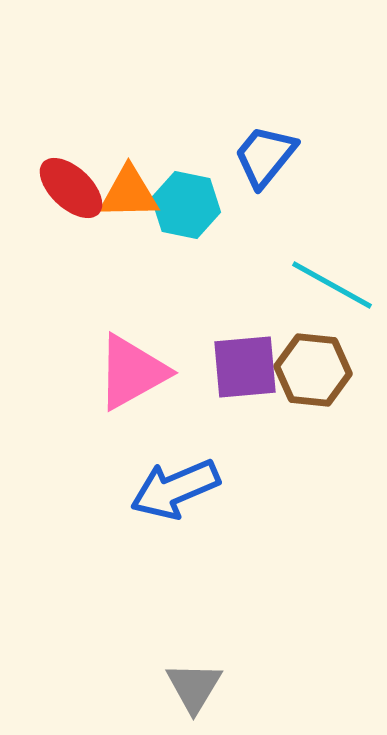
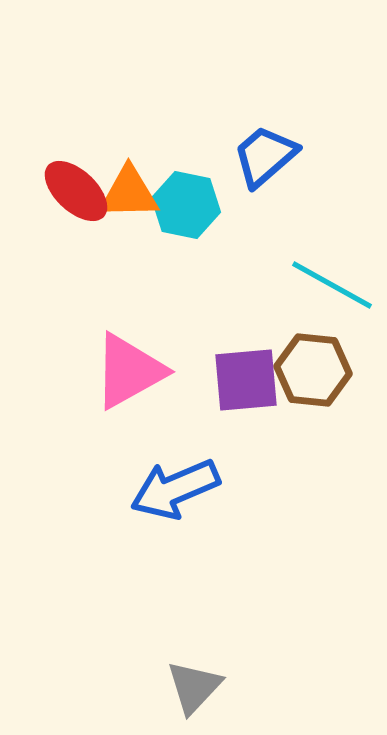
blue trapezoid: rotated 10 degrees clockwise
red ellipse: moved 5 px right, 3 px down
purple square: moved 1 px right, 13 px down
pink triangle: moved 3 px left, 1 px up
gray triangle: rotated 12 degrees clockwise
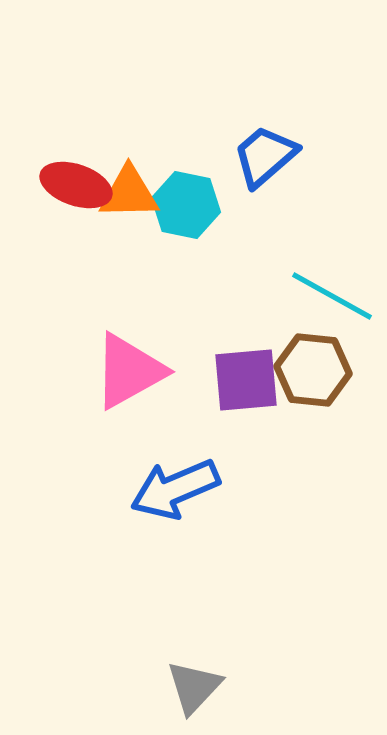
red ellipse: moved 6 px up; rotated 24 degrees counterclockwise
cyan line: moved 11 px down
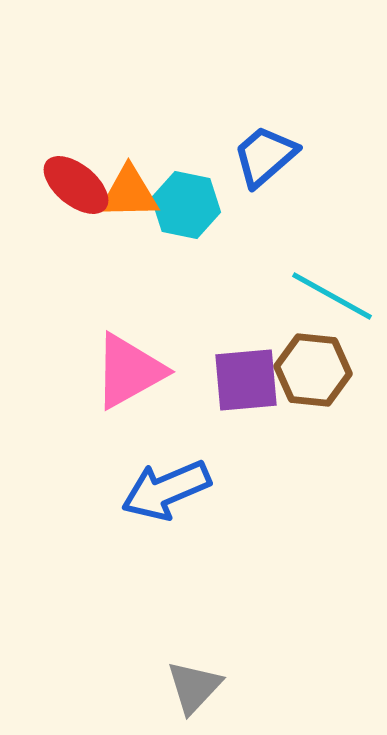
red ellipse: rotated 20 degrees clockwise
blue arrow: moved 9 px left, 1 px down
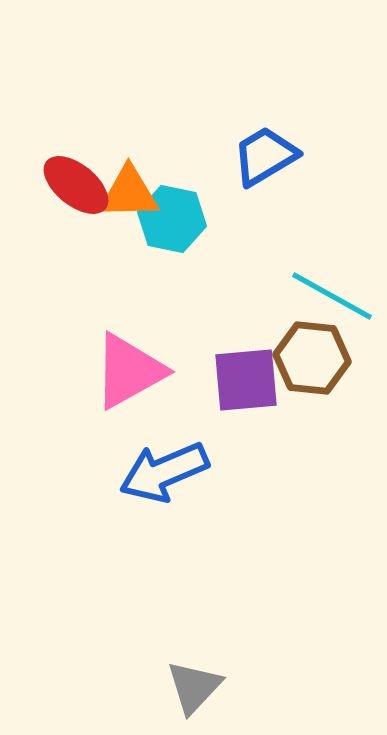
blue trapezoid: rotated 10 degrees clockwise
cyan hexagon: moved 14 px left, 14 px down
brown hexagon: moved 1 px left, 12 px up
blue arrow: moved 2 px left, 18 px up
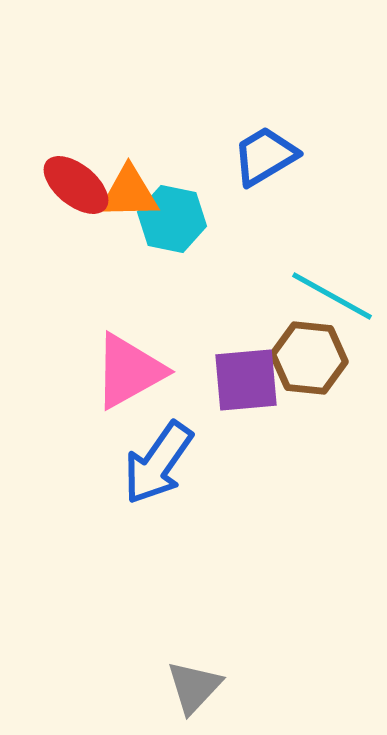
brown hexagon: moved 3 px left
blue arrow: moved 6 px left, 9 px up; rotated 32 degrees counterclockwise
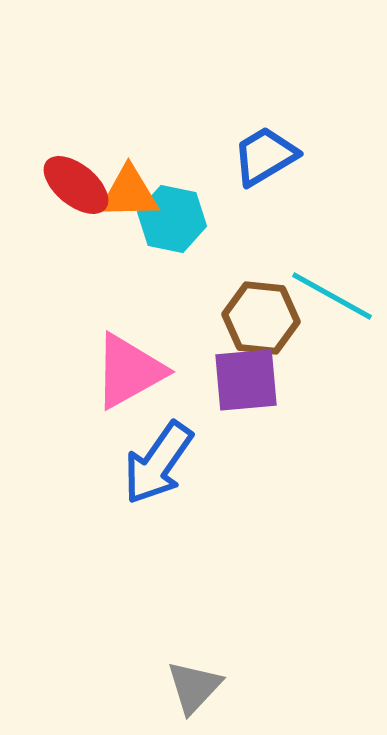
brown hexagon: moved 48 px left, 40 px up
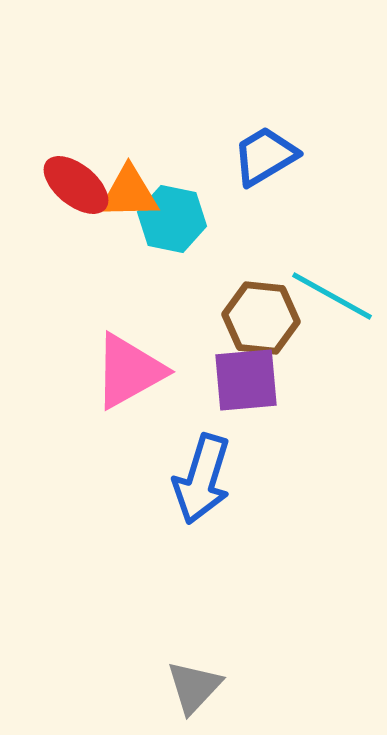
blue arrow: moved 44 px right, 16 px down; rotated 18 degrees counterclockwise
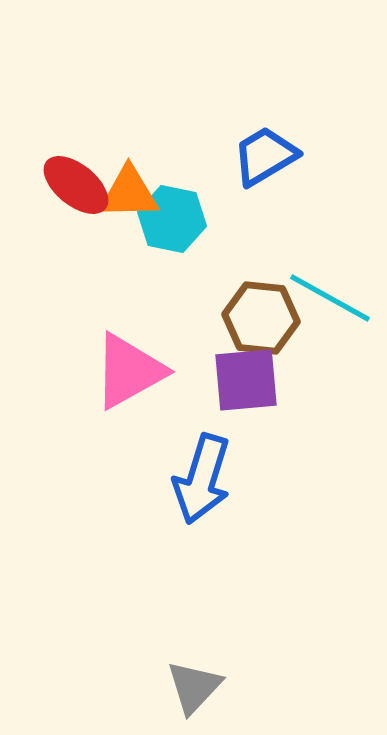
cyan line: moved 2 px left, 2 px down
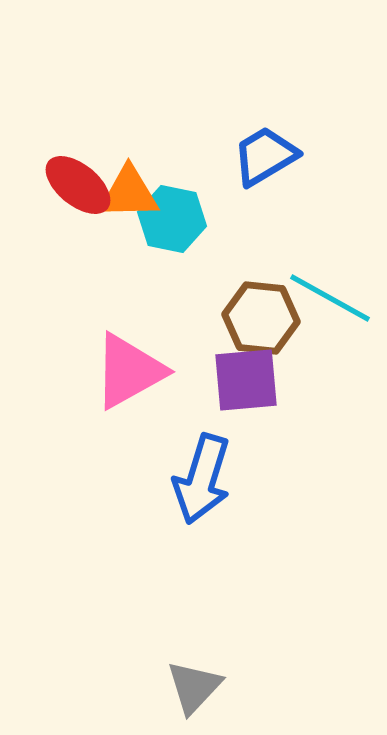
red ellipse: moved 2 px right
